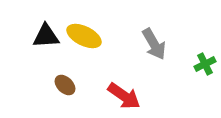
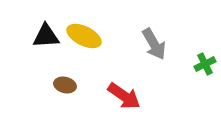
brown ellipse: rotated 30 degrees counterclockwise
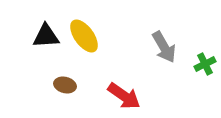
yellow ellipse: rotated 28 degrees clockwise
gray arrow: moved 10 px right, 3 px down
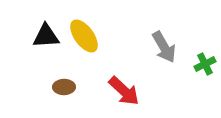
brown ellipse: moved 1 px left, 2 px down; rotated 15 degrees counterclockwise
red arrow: moved 5 px up; rotated 8 degrees clockwise
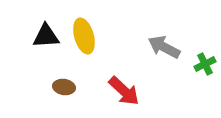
yellow ellipse: rotated 20 degrees clockwise
gray arrow: rotated 148 degrees clockwise
brown ellipse: rotated 10 degrees clockwise
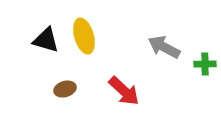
black triangle: moved 4 px down; rotated 20 degrees clockwise
green cross: rotated 25 degrees clockwise
brown ellipse: moved 1 px right, 2 px down; rotated 25 degrees counterclockwise
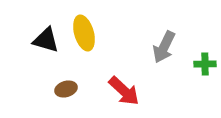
yellow ellipse: moved 3 px up
gray arrow: rotated 92 degrees counterclockwise
brown ellipse: moved 1 px right
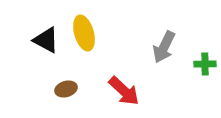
black triangle: rotated 12 degrees clockwise
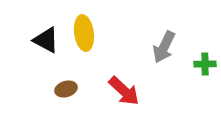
yellow ellipse: rotated 8 degrees clockwise
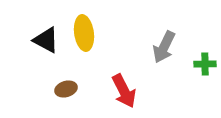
red arrow: rotated 20 degrees clockwise
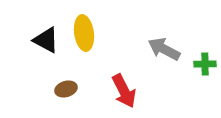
gray arrow: moved 2 px down; rotated 92 degrees clockwise
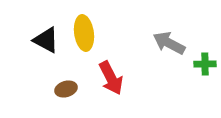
gray arrow: moved 5 px right, 6 px up
red arrow: moved 13 px left, 13 px up
